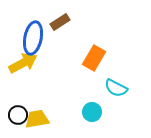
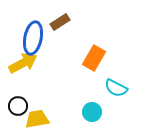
black circle: moved 9 px up
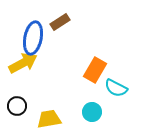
orange rectangle: moved 1 px right, 12 px down
black circle: moved 1 px left
yellow trapezoid: moved 12 px right
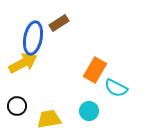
brown rectangle: moved 1 px left, 1 px down
cyan circle: moved 3 px left, 1 px up
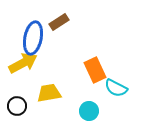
brown rectangle: moved 1 px up
orange rectangle: rotated 55 degrees counterclockwise
yellow trapezoid: moved 26 px up
